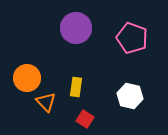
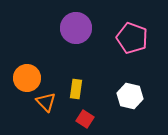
yellow rectangle: moved 2 px down
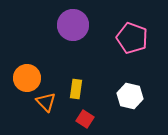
purple circle: moved 3 px left, 3 px up
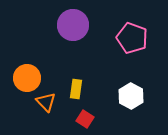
white hexagon: moved 1 px right; rotated 15 degrees clockwise
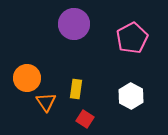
purple circle: moved 1 px right, 1 px up
pink pentagon: rotated 24 degrees clockwise
orange triangle: rotated 10 degrees clockwise
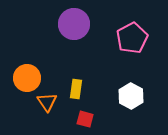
orange triangle: moved 1 px right
red square: rotated 18 degrees counterclockwise
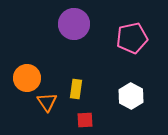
pink pentagon: rotated 16 degrees clockwise
red square: moved 1 px down; rotated 18 degrees counterclockwise
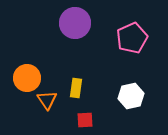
purple circle: moved 1 px right, 1 px up
pink pentagon: rotated 12 degrees counterclockwise
yellow rectangle: moved 1 px up
white hexagon: rotated 20 degrees clockwise
orange triangle: moved 2 px up
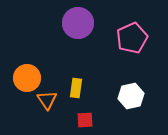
purple circle: moved 3 px right
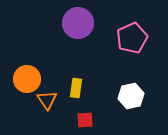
orange circle: moved 1 px down
